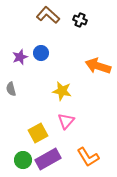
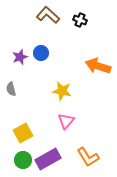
yellow square: moved 15 px left
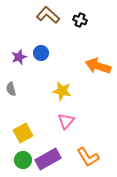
purple star: moved 1 px left
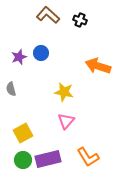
yellow star: moved 2 px right, 1 px down
purple rectangle: rotated 15 degrees clockwise
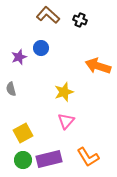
blue circle: moved 5 px up
yellow star: rotated 30 degrees counterclockwise
purple rectangle: moved 1 px right
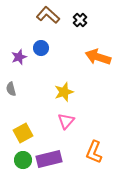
black cross: rotated 24 degrees clockwise
orange arrow: moved 9 px up
orange L-shape: moved 6 px right, 5 px up; rotated 55 degrees clockwise
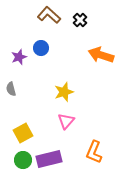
brown L-shape: moved 1 px right
orange arrow: moved 3 px right, 2 px up
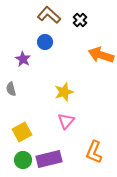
blue circle: moved 4 px right, 6 px up
purple star: moved 4 px right, 2 px down; rotated 21 degrees counterclockwise
yellow square: moved 1 px left, 1 px up
